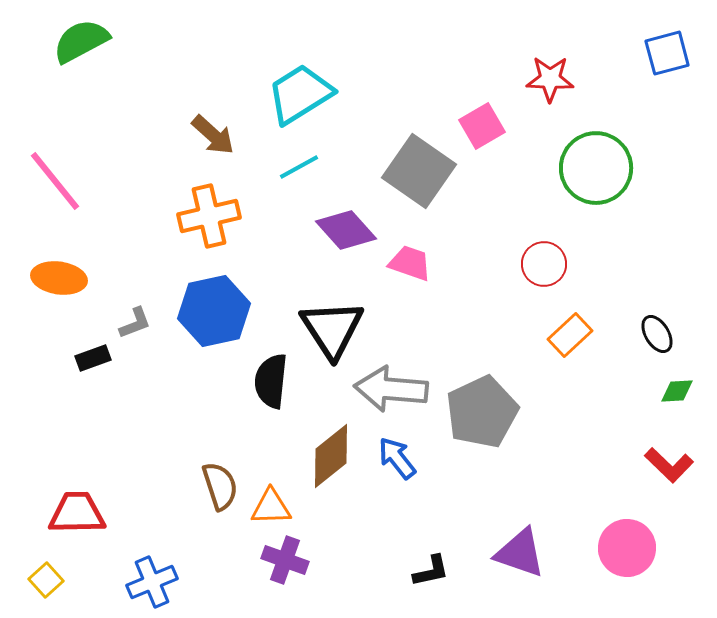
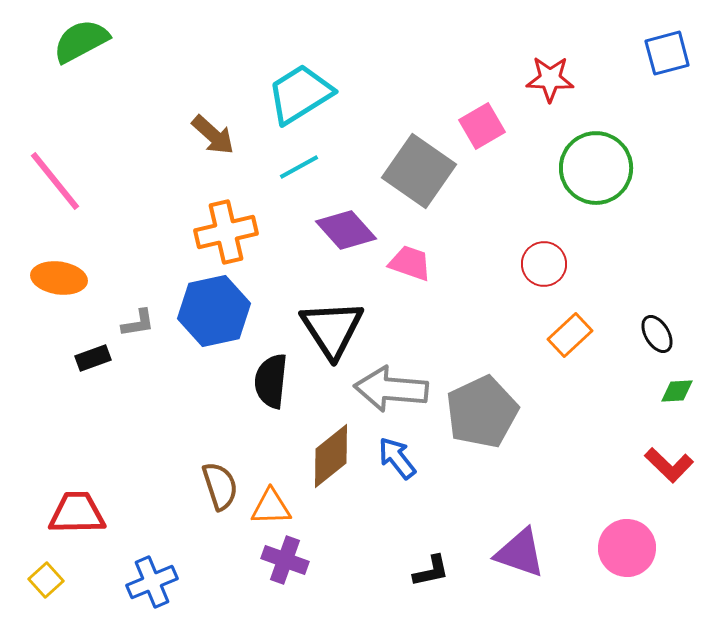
orange cross: moved 17 px right, 16 px down
gray L-shape: moved 3 px right; rotated 12 degrees clockwise
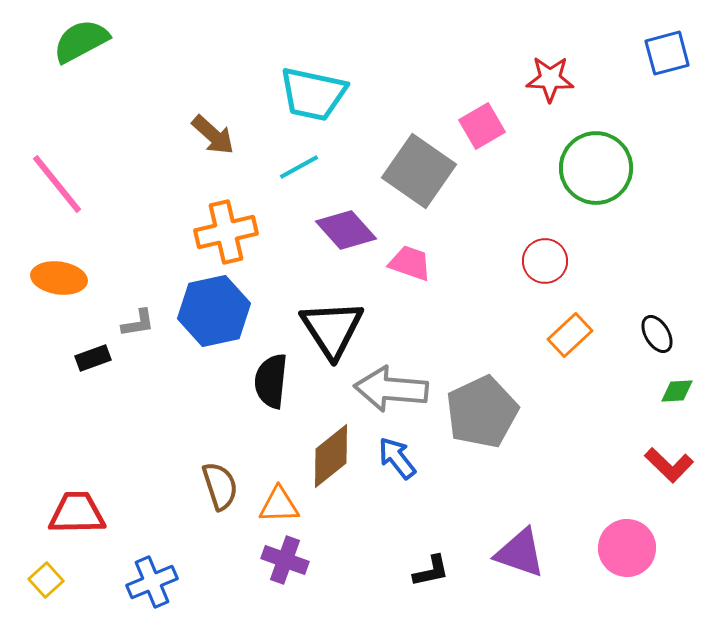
cyan trapezoid: moved 13 px right; rotated 136 degrees counterclockwise
pink line: moved 2 px right, 3 px down
red circle: moved 1 px right, 3 px up
orange triangle: moved 8 px right, 2 px up
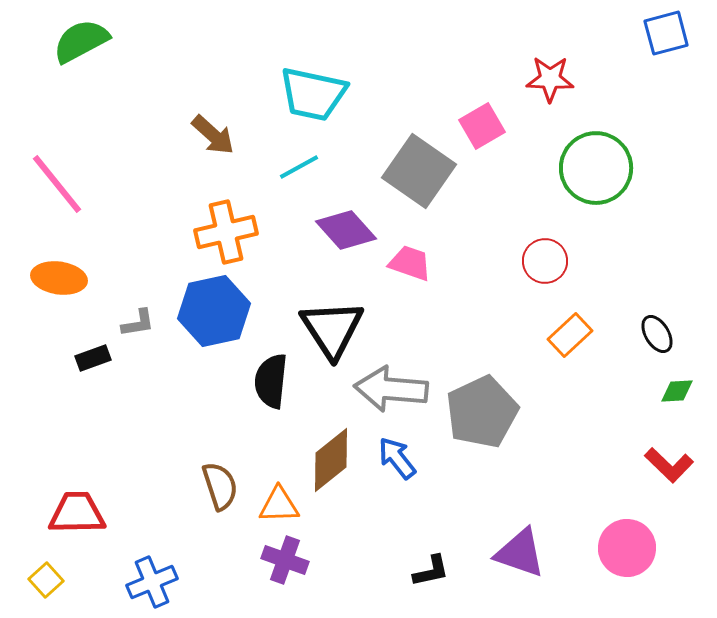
blue square: moved 1 px left, 20 px up
brown diamond: moved 4 px down
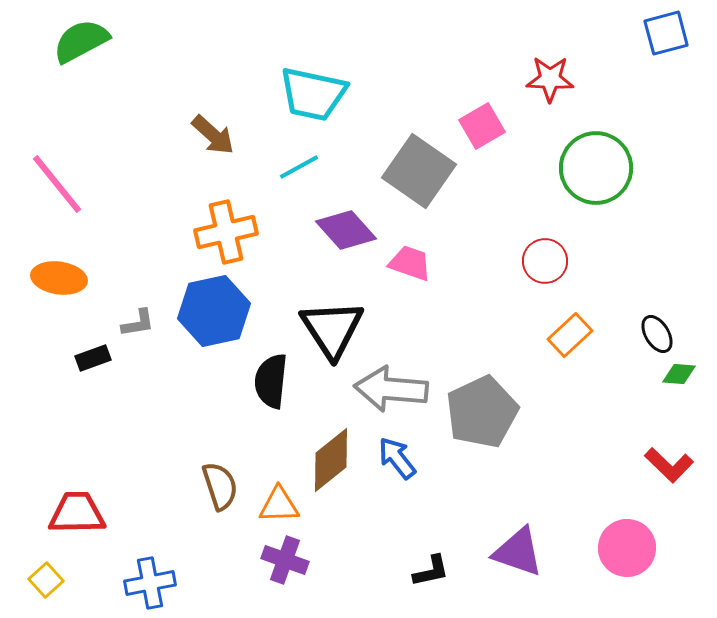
green diamond: moved 2 px right, 17 px up; rotated 8 degrees clockwise
purple triangle: moved 2 px left, 1 px up
blue cross: moved 2 px left, 1 px down; rotated 12 degrees clockwise
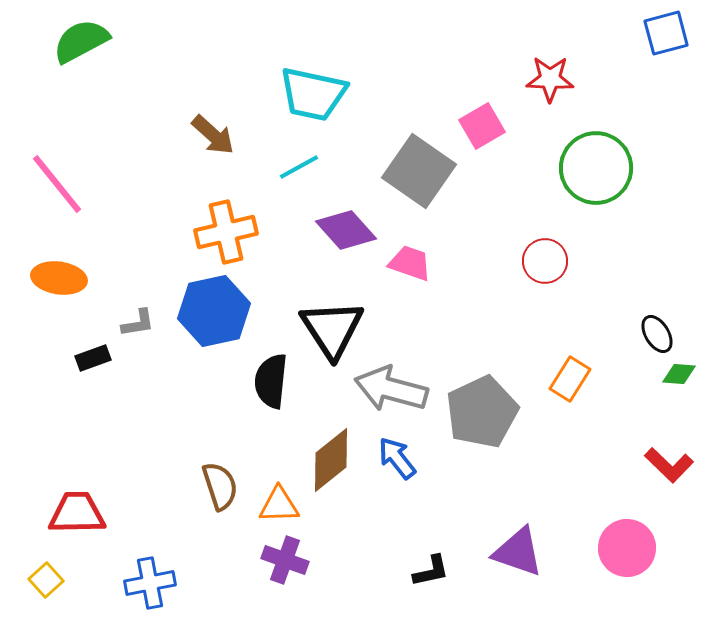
orange rectangle: moved 44 px down; rotated 15 degrees counterclockwise
gray arrow: rotated 10 degrees clockwise
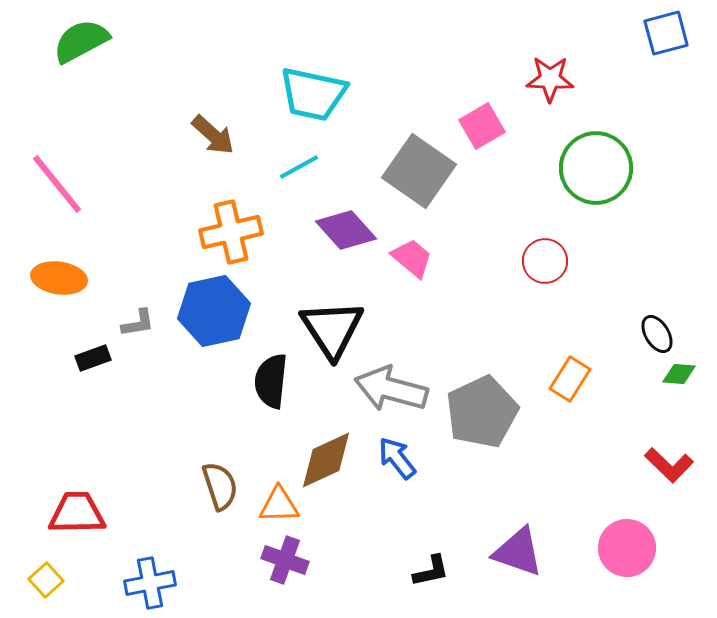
orange cross: moved 5 px right
pink trapezoid: moved 2 px right, 5 px up; rotated 21 degrees clockwise
brown diamond: moved 5 px left; rotated 14 degrees clockwise
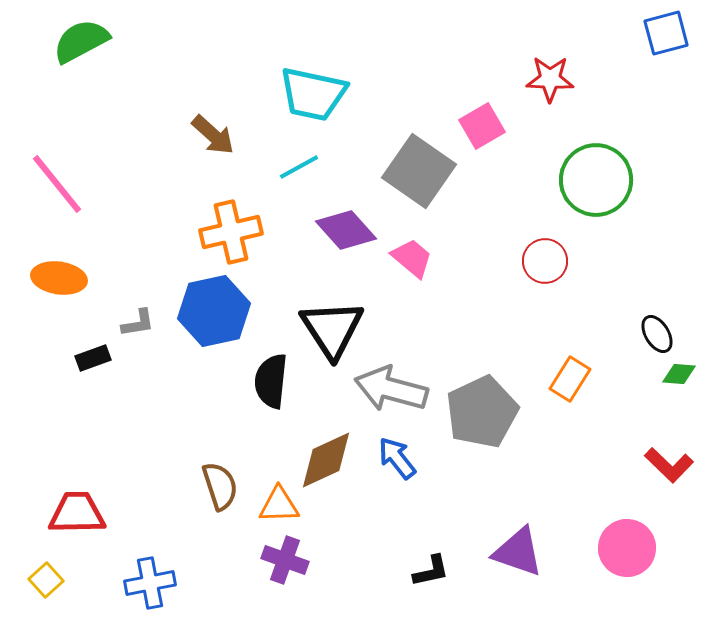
green circle: moved 12 px down
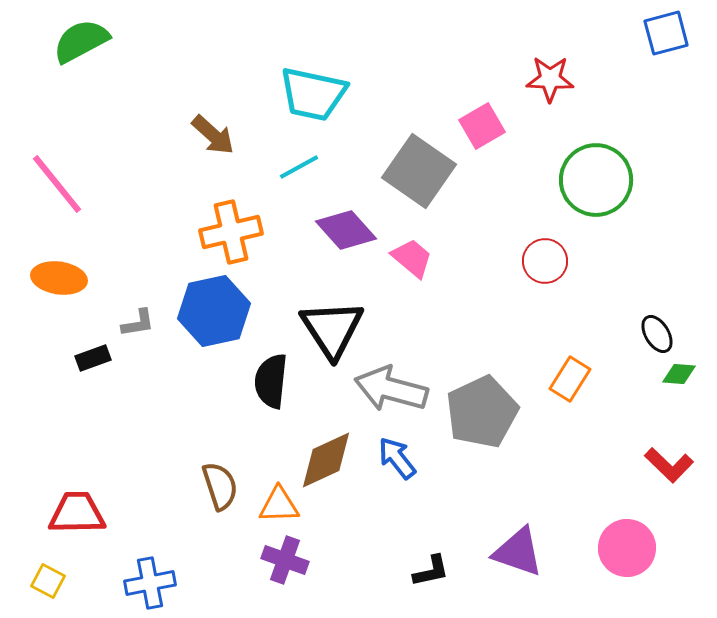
yellow square: moved 2 px right, 1 px down; rotated 20 degrees counterclockwise
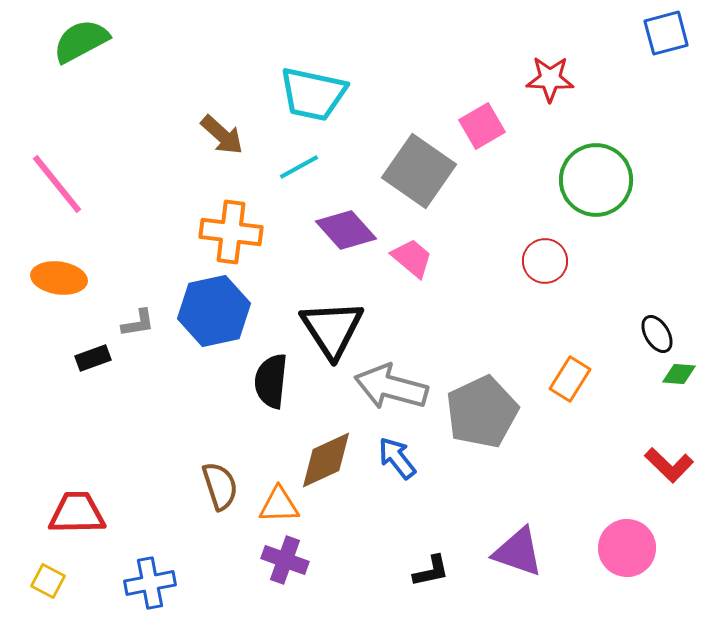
brown arrow: moved 9 px right
orange cross: rotated 20 degrees clockwise
gray arrow: moved 2 px up
